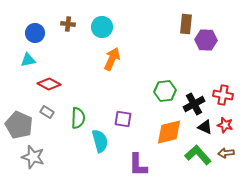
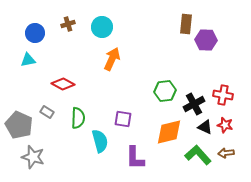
brown cross: rotated 24 degrees counterclockwise
red diamond: moved 14 px right
purple L-shape: moved 3 px left, 7 px up
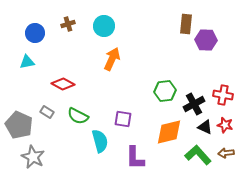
cyan circle: moved 2 px right, 1 px up
cyan triangle: moved 1 px left, 2 px down
green semicircle: moved 2 px up; rotated 115 degrees clockwise
gray star: rotated 10 degrees clockwise
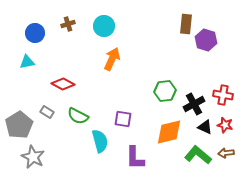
purple hexagon: rotated 15 degrees clockwise
gray pentagon: rotated 16 degrees clockwise
green L-shape: rotated 8 degrees counterclockwise
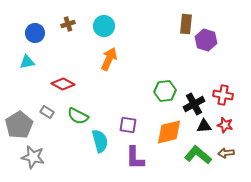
orange arrow: moved 3 px left
purple square: moved 5 px right, 6 px down
black triangle: moved 1 px left, 1 px up; rotated 28 degrees counterclockwise
gray star: rotated 15 degrees counterclockwise
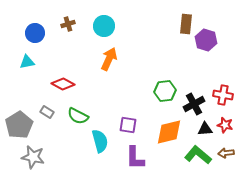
black triangle: moved 1 px right, 3 px down
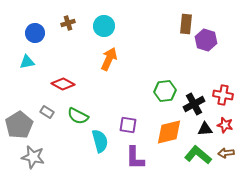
brown cross: moved 1 px up
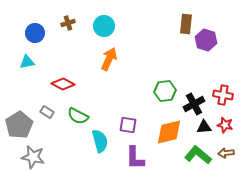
black triangle: moved 1 px left, 2 px up
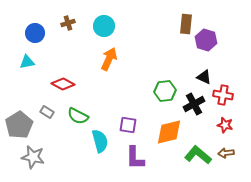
black triangle: moved 50 px up; rotated 28 degrees clockwise
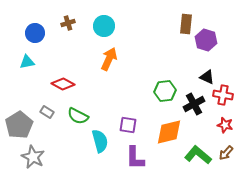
black triangle: moved 3 px right
brown arrow: rotated 42 degrees counterclockwise
gray star: rotated 15 degrees clockwise
